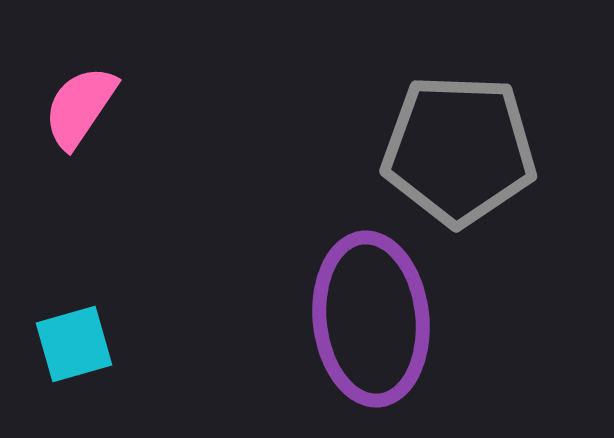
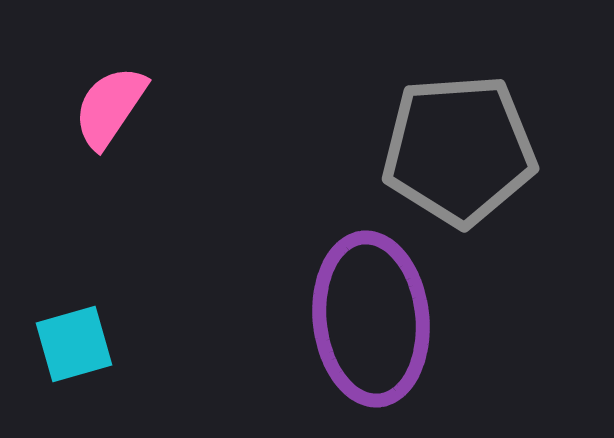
pink semicircle: moved 30 px right
gray pentagon: rotated 6 degrees counterclockwise
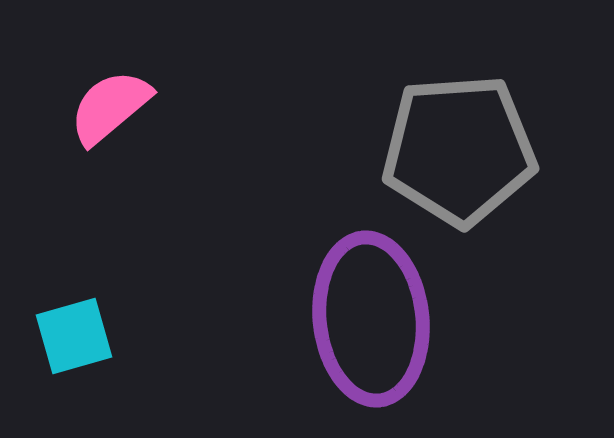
pink semicircle: rotated 16 degrees clockwise
cyan square: moved 8 px up
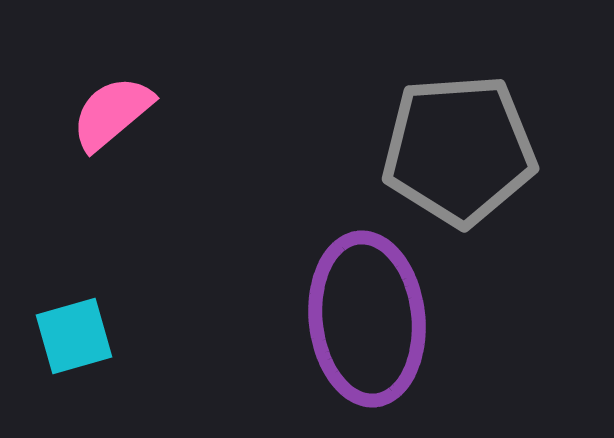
pink semicircle: moved 2 px right, 6 px down
purple ellipse: moved 4 px left
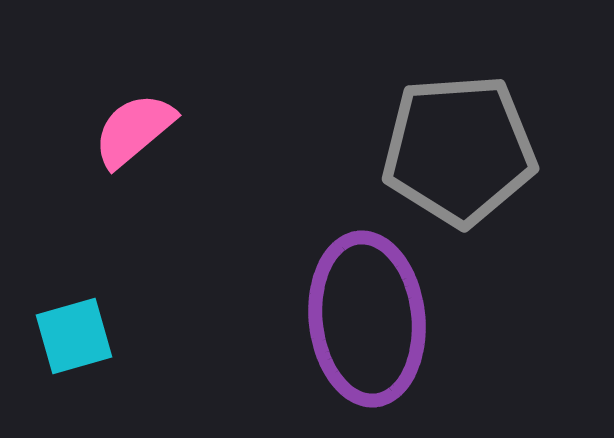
pink semicircle: moved 22 px right, 17 px down
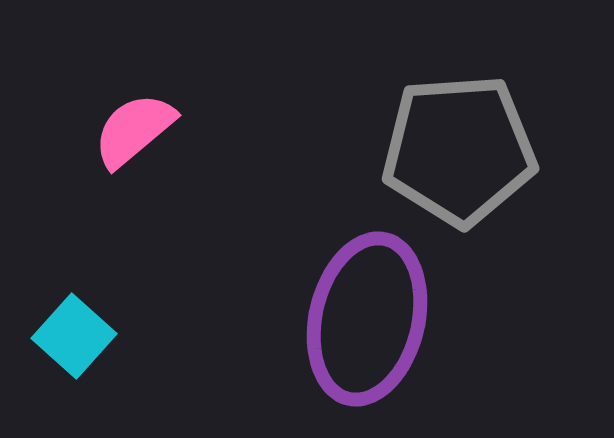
purple ellipse: rotated 19 degrees clockwise
cyan square: rotated 32 degrees counterclockwise
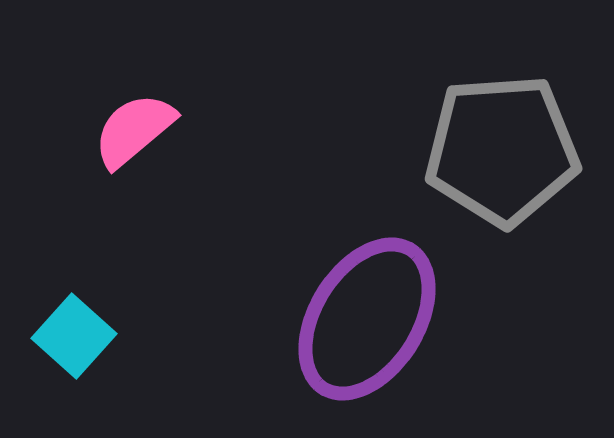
gray pentagon: moved 43 px right
purple ellipse: rotated 19 degrees clockwise
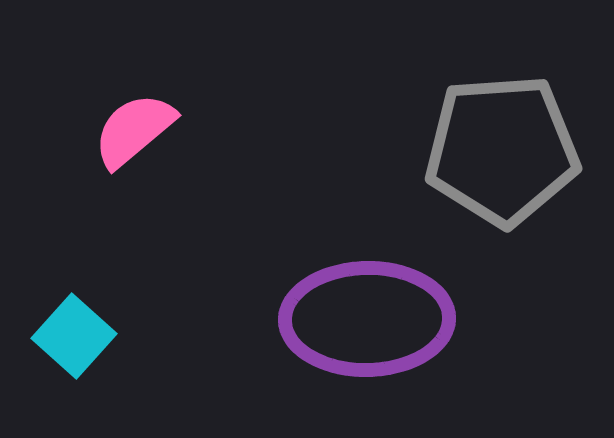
purple ellipse: rotated 57 degrees clockwise
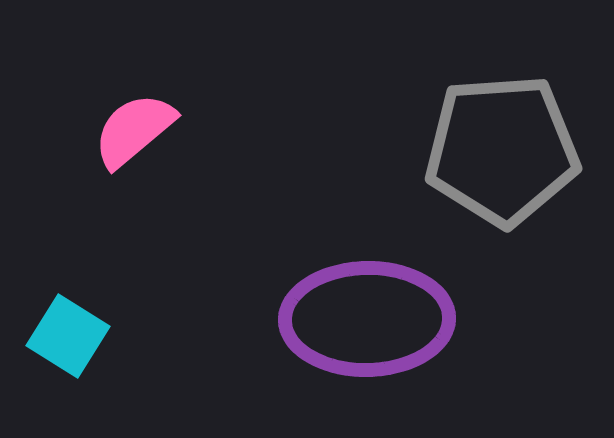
cyan square: moved 6 px left; rotated 10 degrees counterclockwise
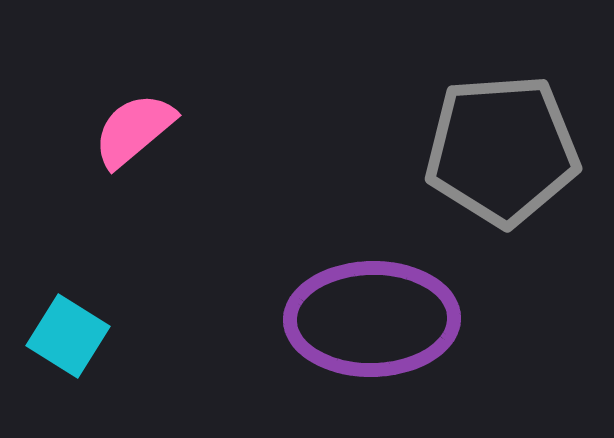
purple ellipse: moved 5 px right
